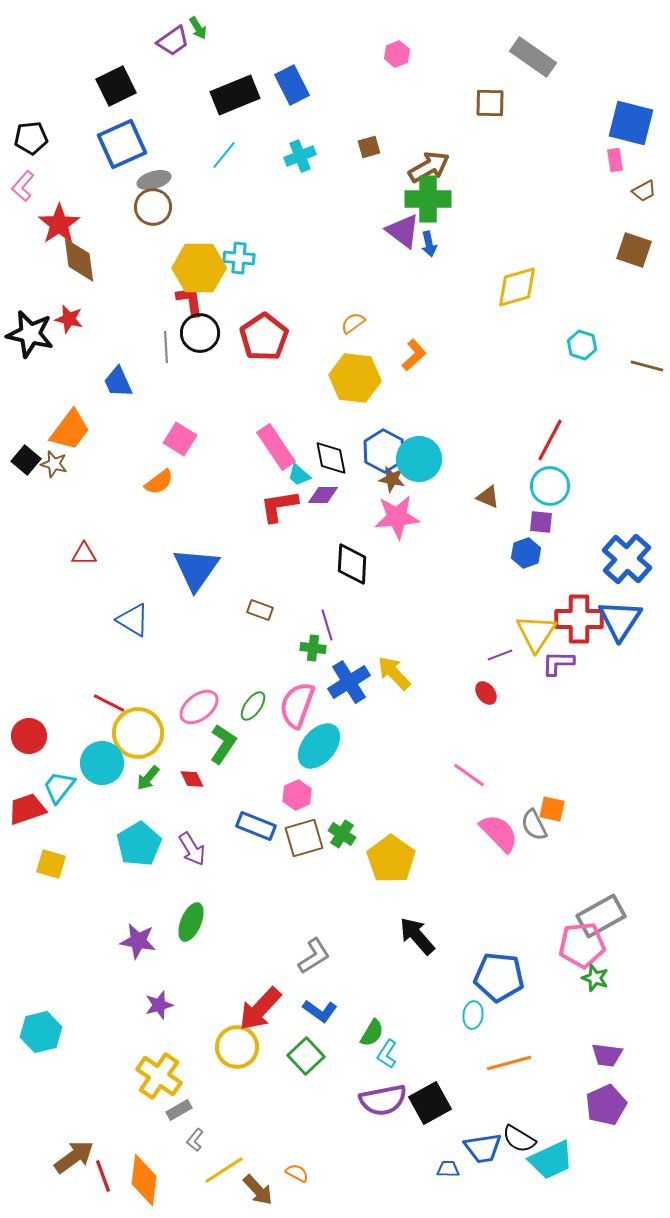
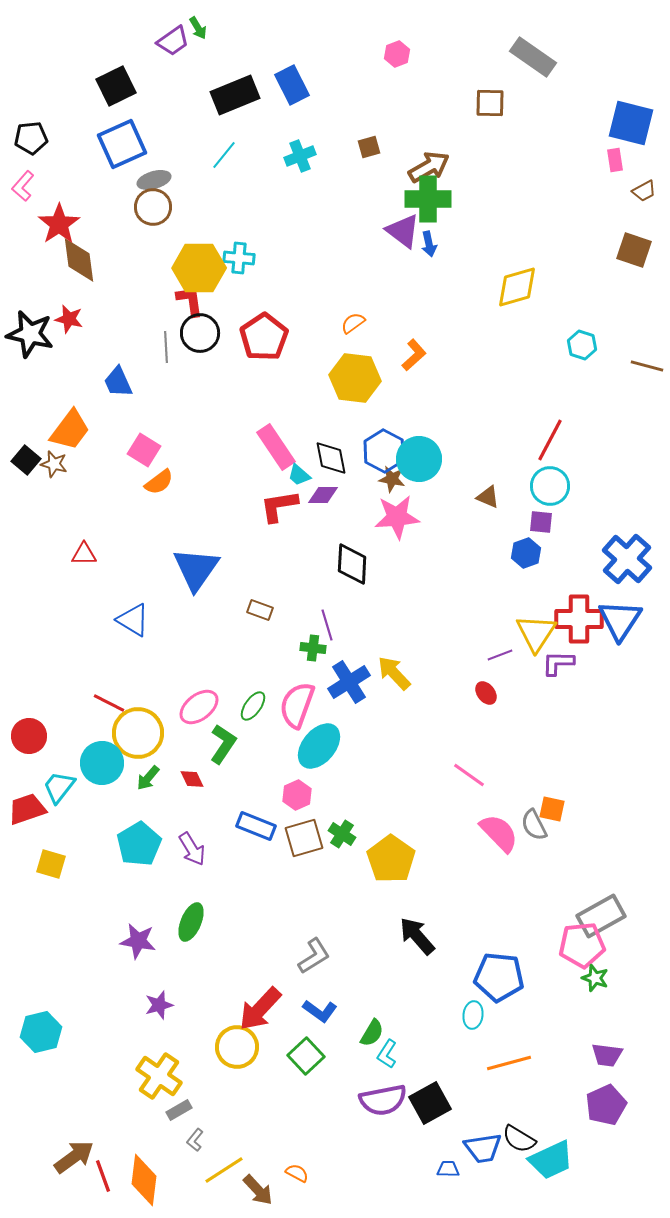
pink square at (180, 439): moved 36 px left, 11 px down
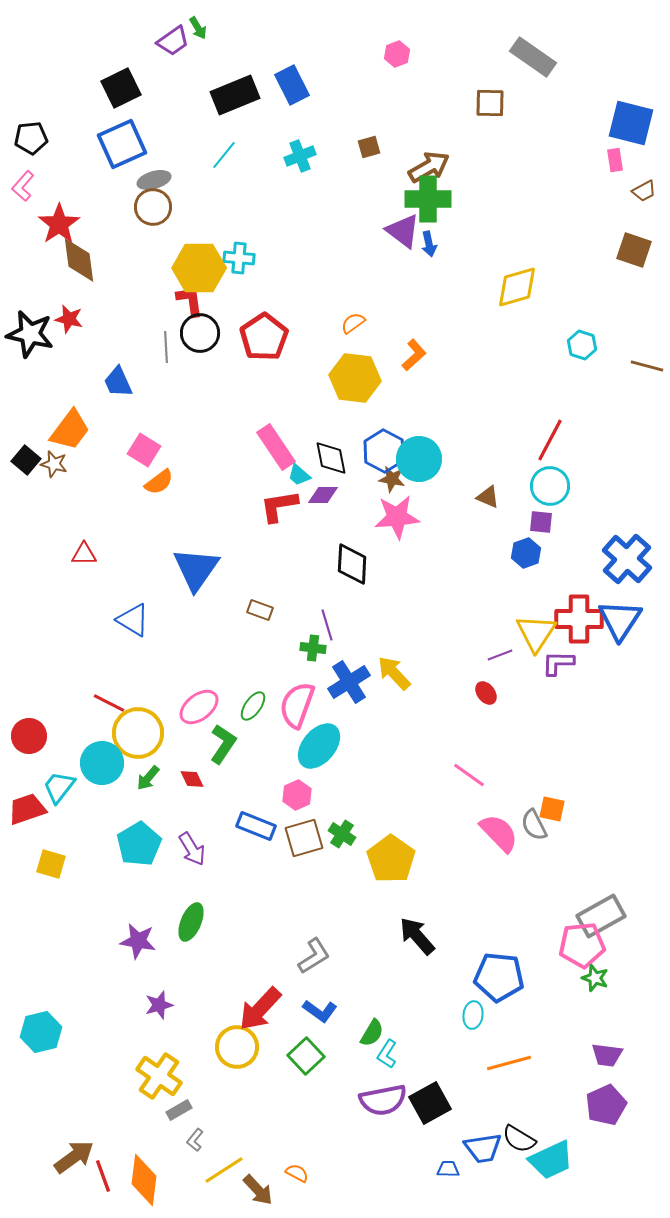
black square at (116, 86): moved 5 px right, 2 px down
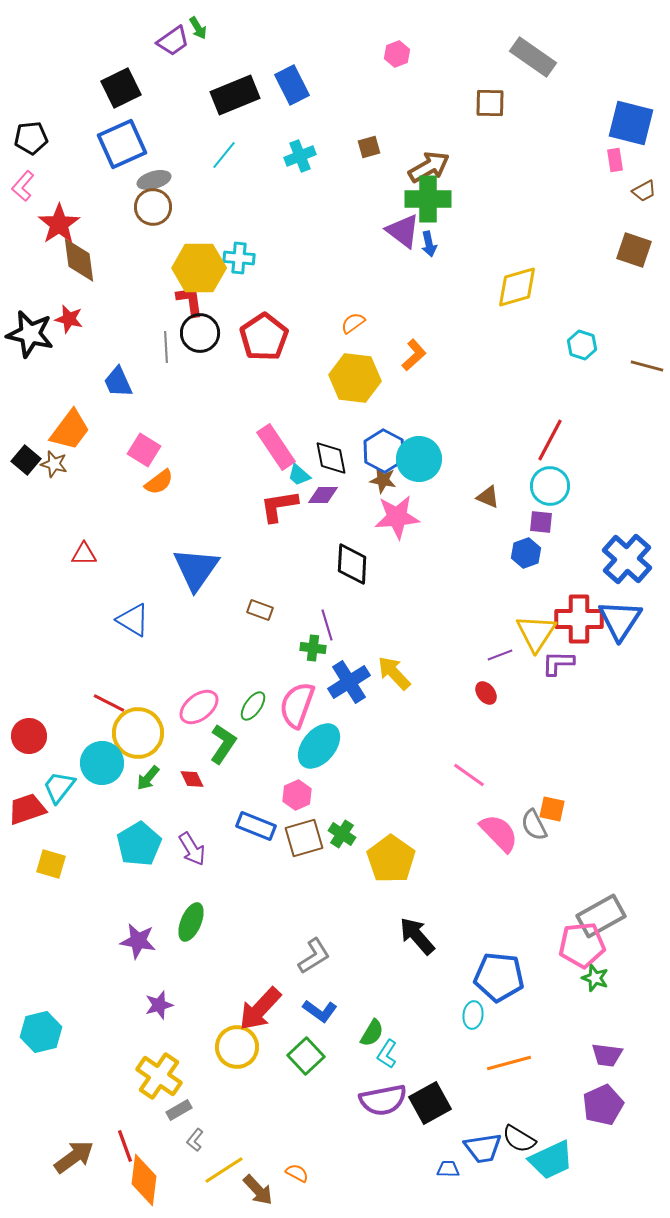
brown star at (392, 479): moved 9 px left, 1 px down
purple pentagon at (606, 1105): moved 3 px left
red line at (103, 1176): moved 22 px right, 30 px up
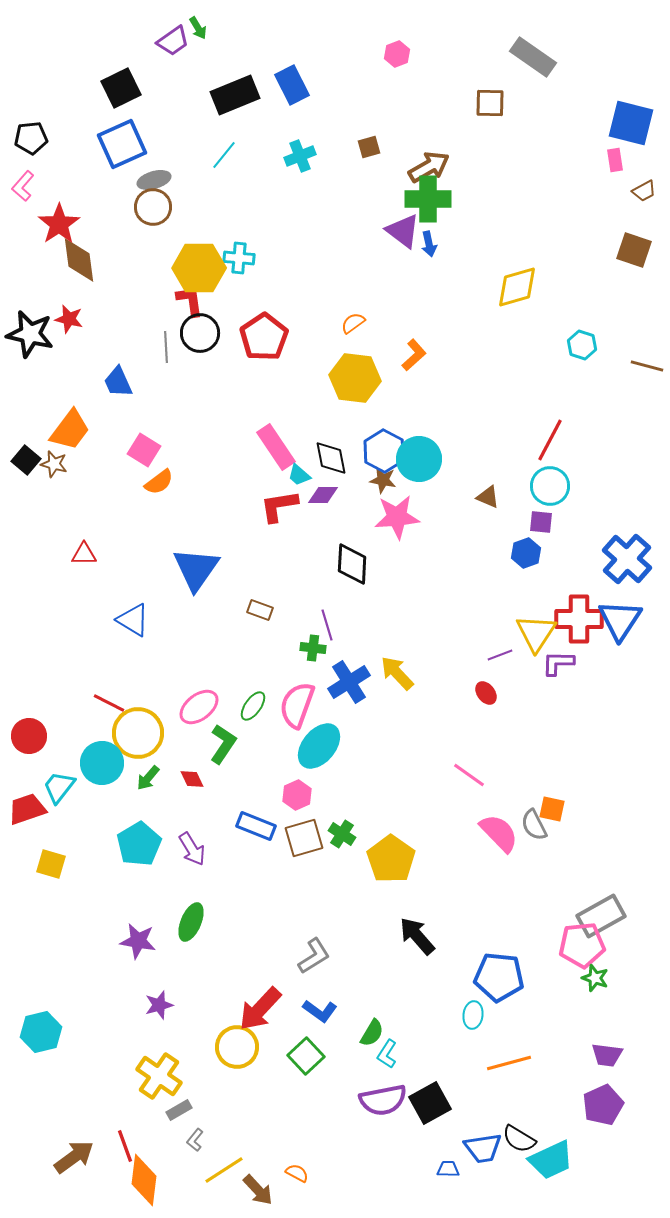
yellow arrow at (394, 673): moved 3 px right
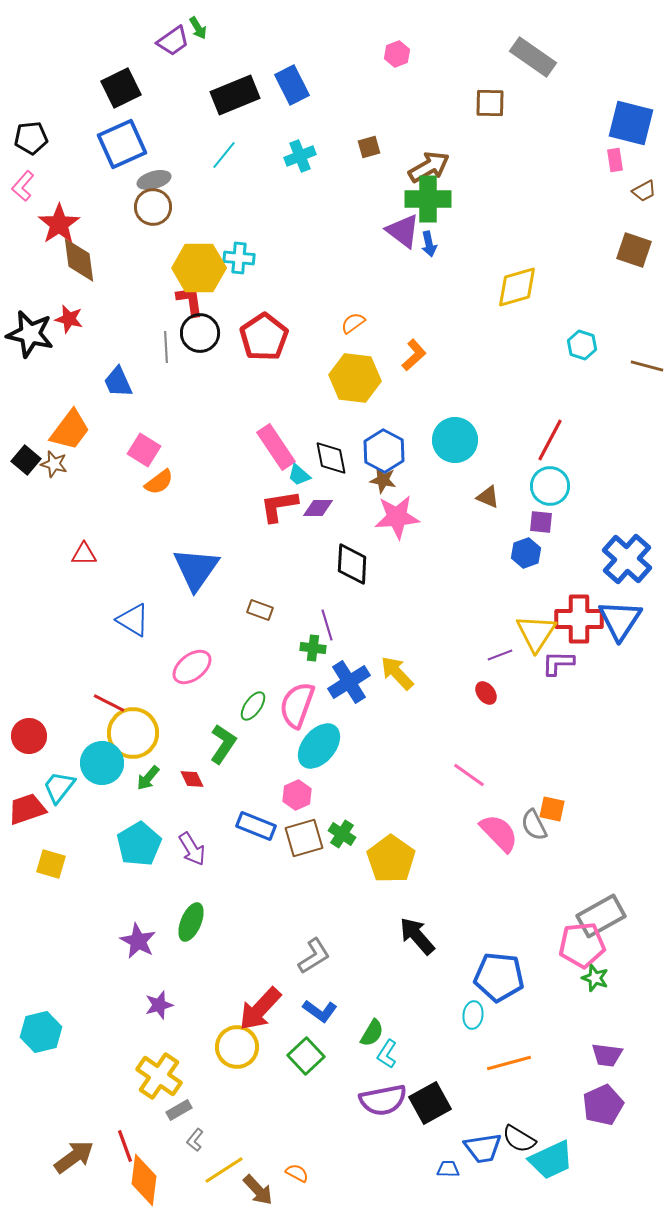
cyan circle at (419, 459): moved 36 px right, 19 px up
purple diamond at (323, 495): moved 5 px left, 13 px down
pink ellipse at (199, 707): moved 7 px left, 40 px up
yellow circle at (138, 733): moved 5 px left
purple star at (138, 941): rotated 18 degrees clockwise
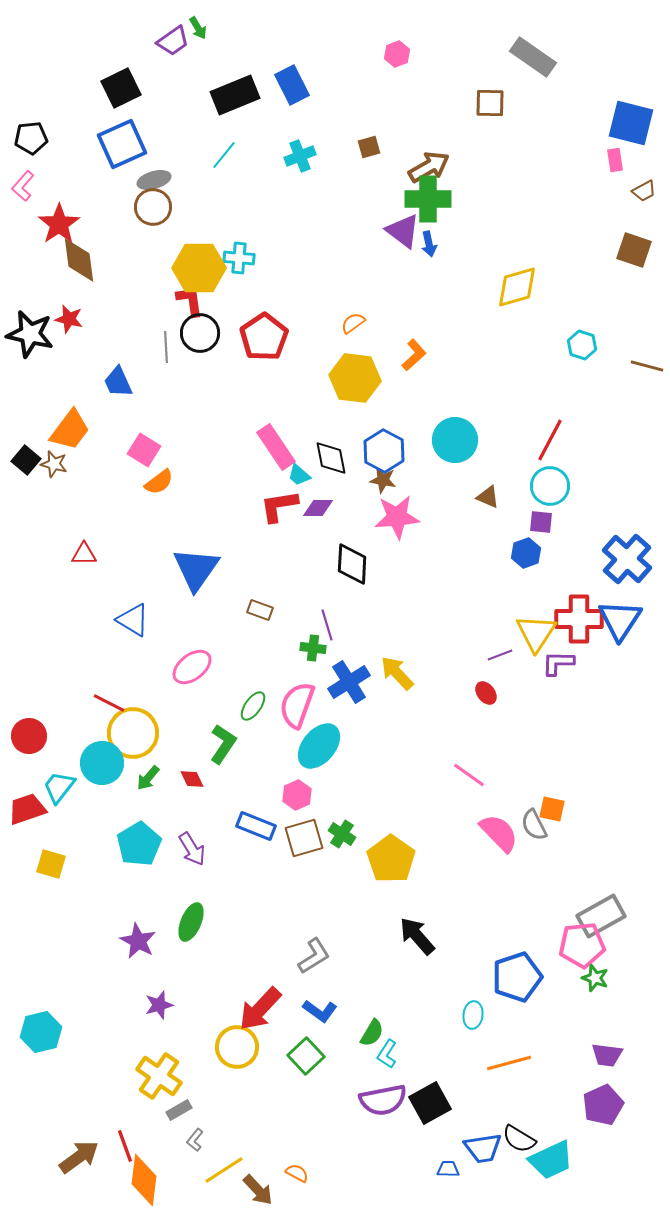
blue pentagon at (499, 977): moved 18 px right; rotated 24 degrees counterclockwise
brown arrow at (74, 1157): moved 5 px right
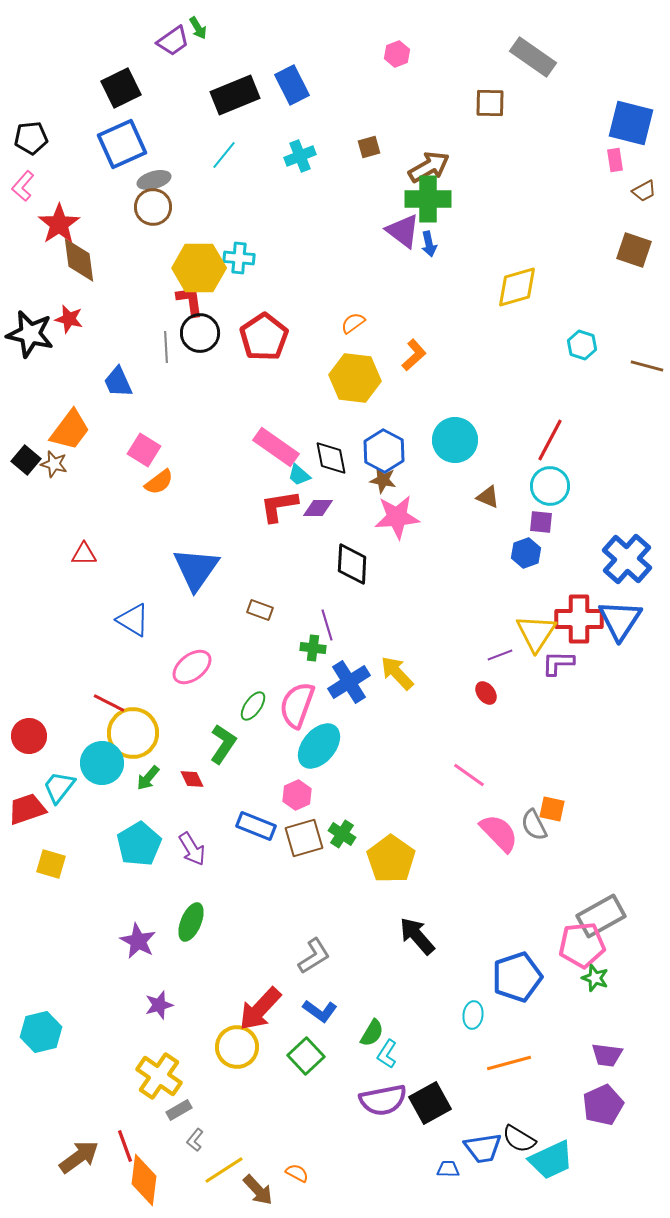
pink rectangle at (276, 447): rotated 21 degrees counterclockwise
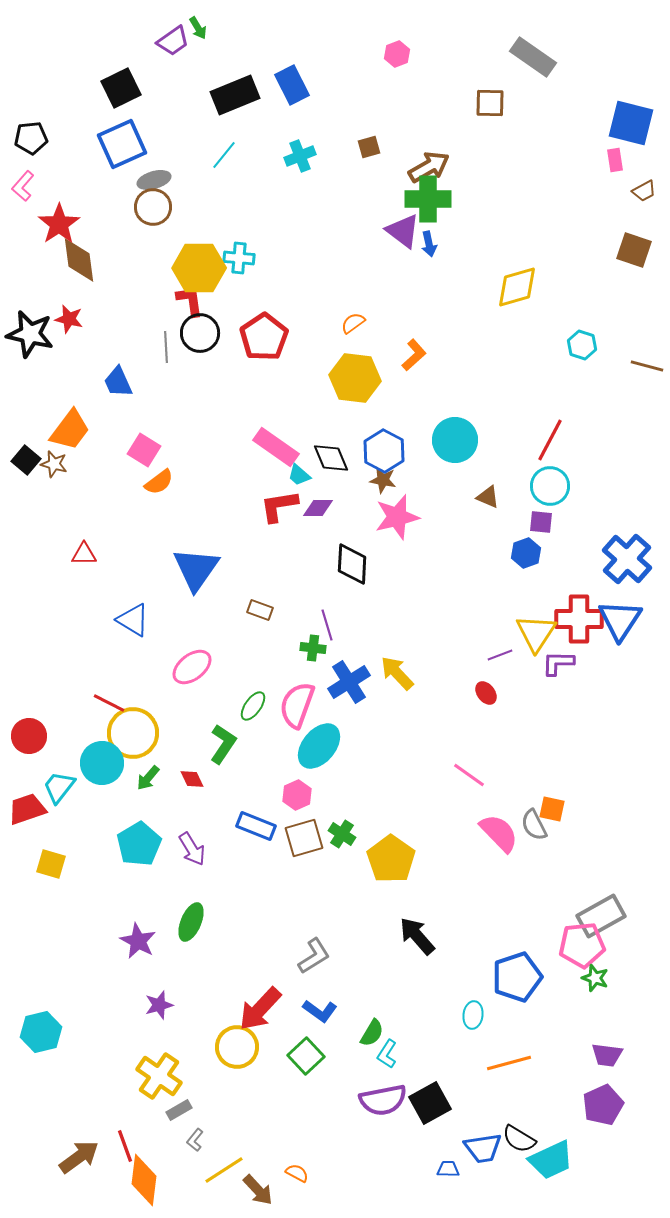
black diamond at (331, 458): rotated 12 degrees counterclockwise
pink star at (397, 517): rotated 9 degrees counterclockwise
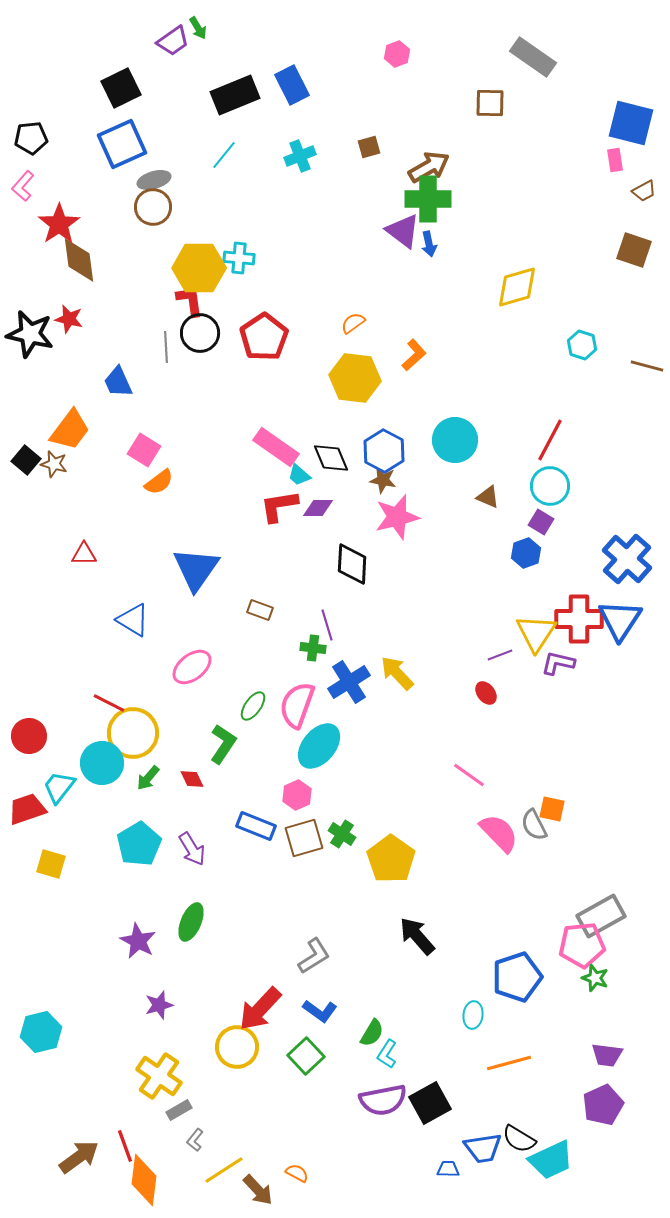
purple square at (541, 522): rotated 25 degrees clockwise
purple L-shape at (558, 663): rotated 12 degrees clockwise
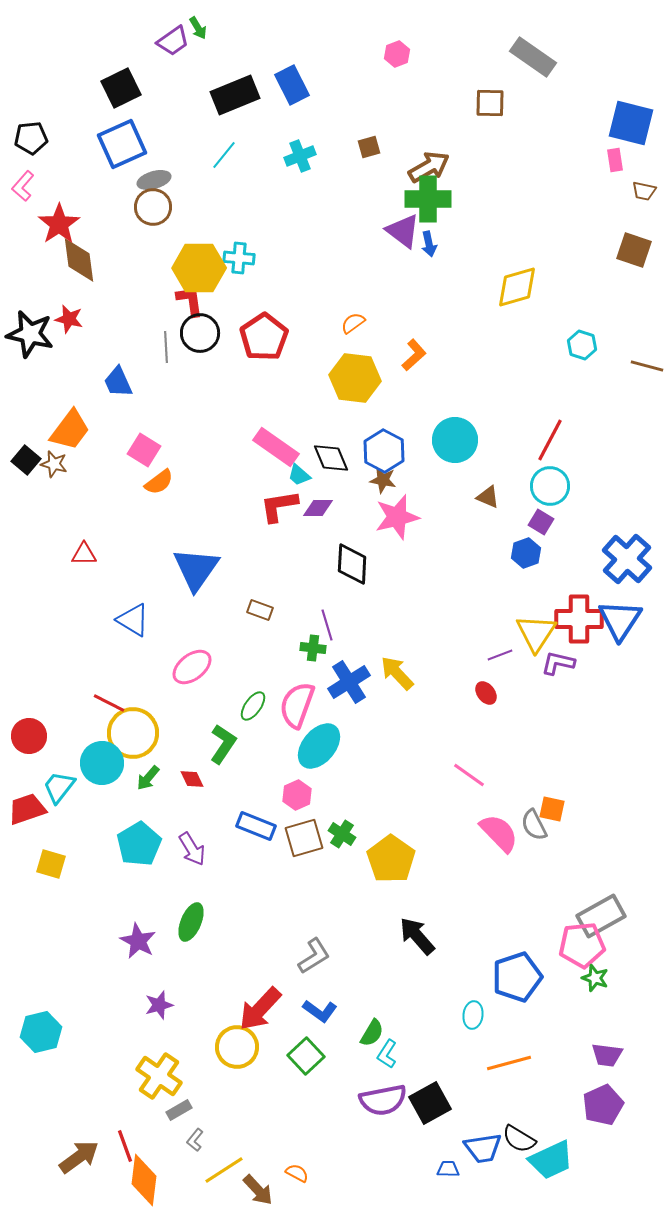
brown trapezoid at (644, 191): rotated 40 degrees clockwise
